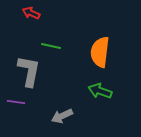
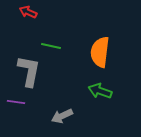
red arrow: moved 3 px left, 1 px up
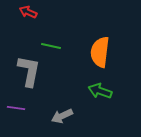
purple line: moved 6 px down
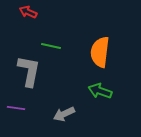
gray arrow: moved 2 px right, 2 px up
